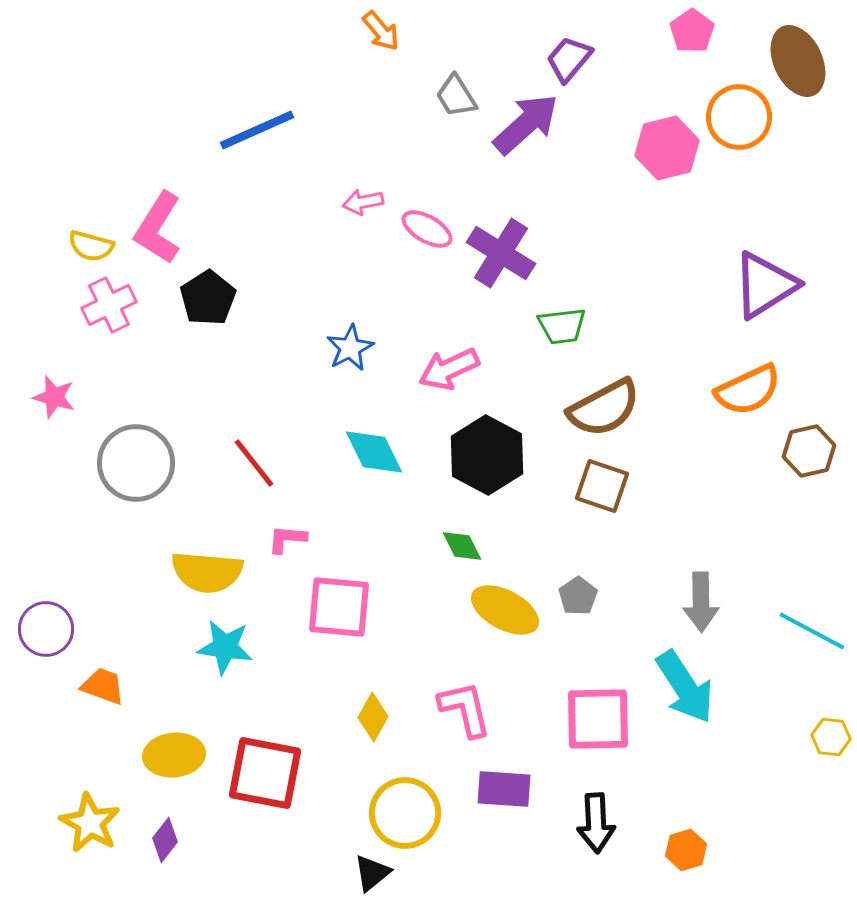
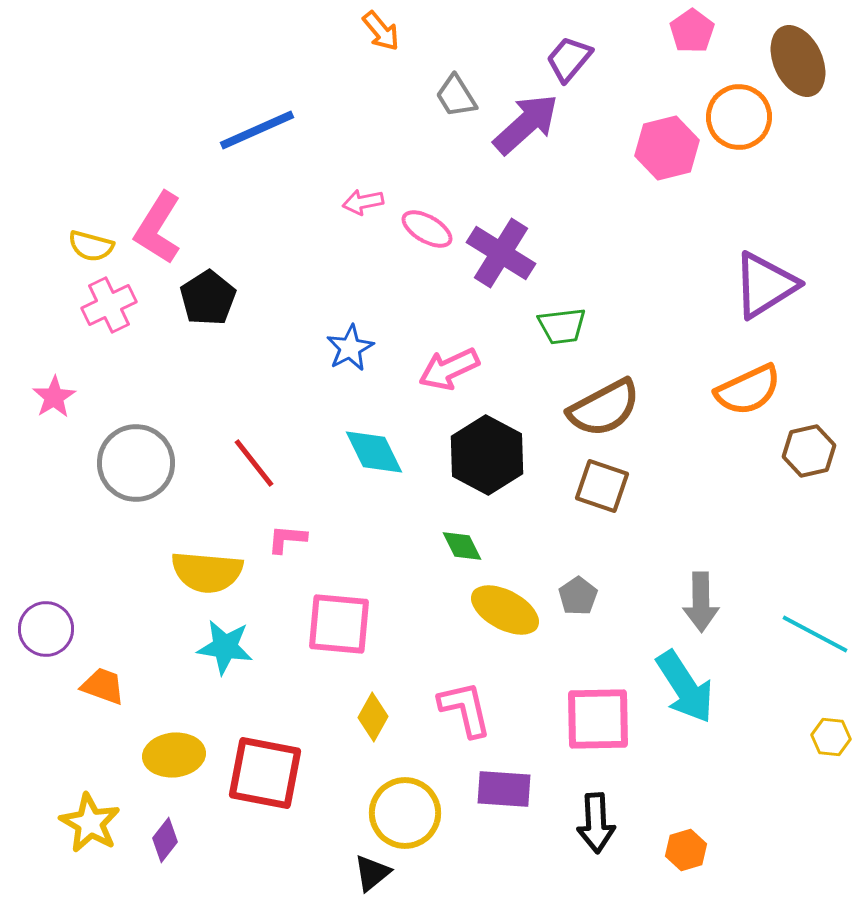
pink star at (54, 397): rotated 24 degrees clockwise
pink square at (339, 607): moved 17 px down
cyan line at (812, 631): moved 3 px right, 3 px down
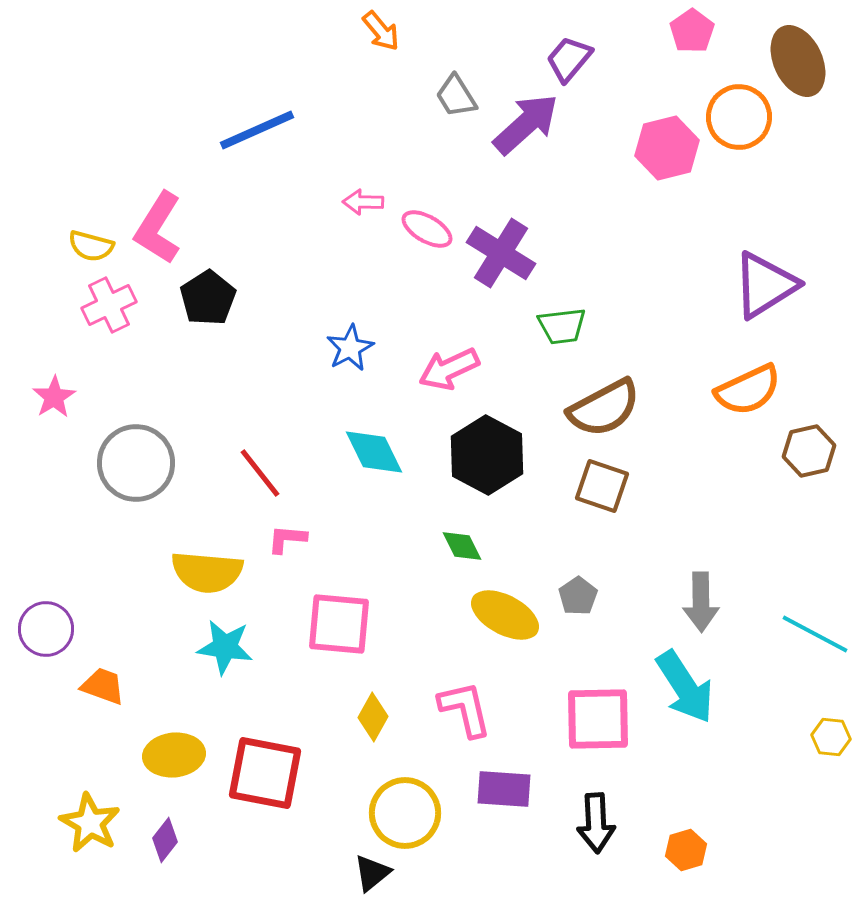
pink arrow at (363, 202): rotated 12 degrees clockwise
red line at (254, 463): moved 6 px right, 10 px down
yellow ellipse at (505, 610): moved 5 px down
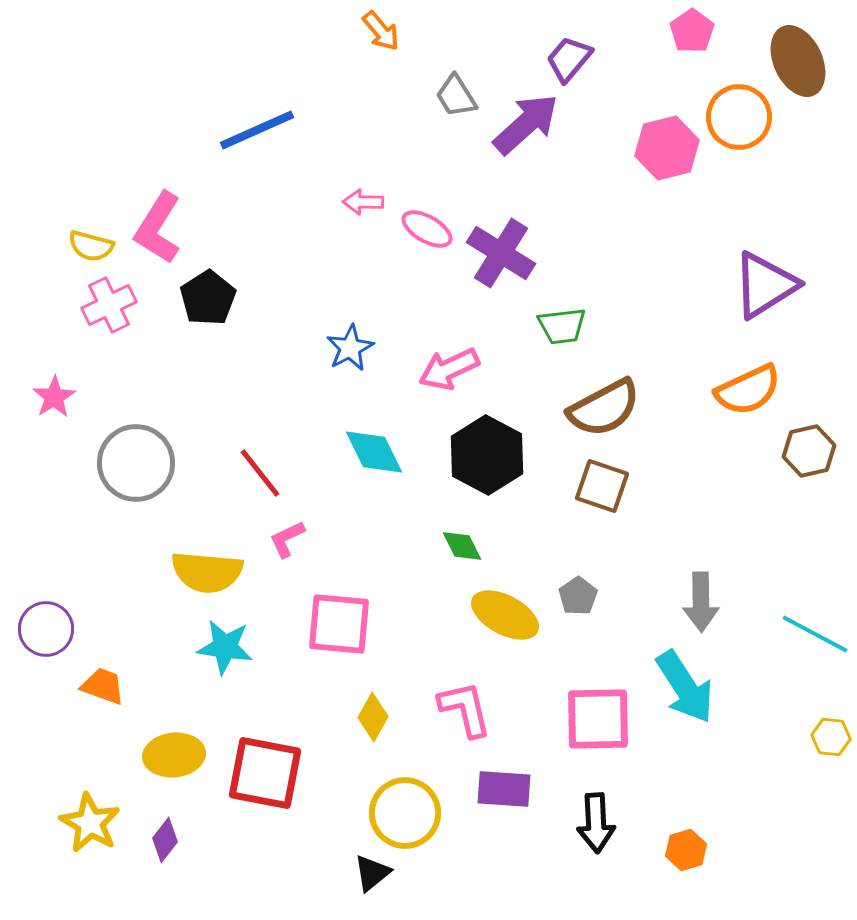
pink L-shape at (287, 539): rotated 30 degrees counterclockwise
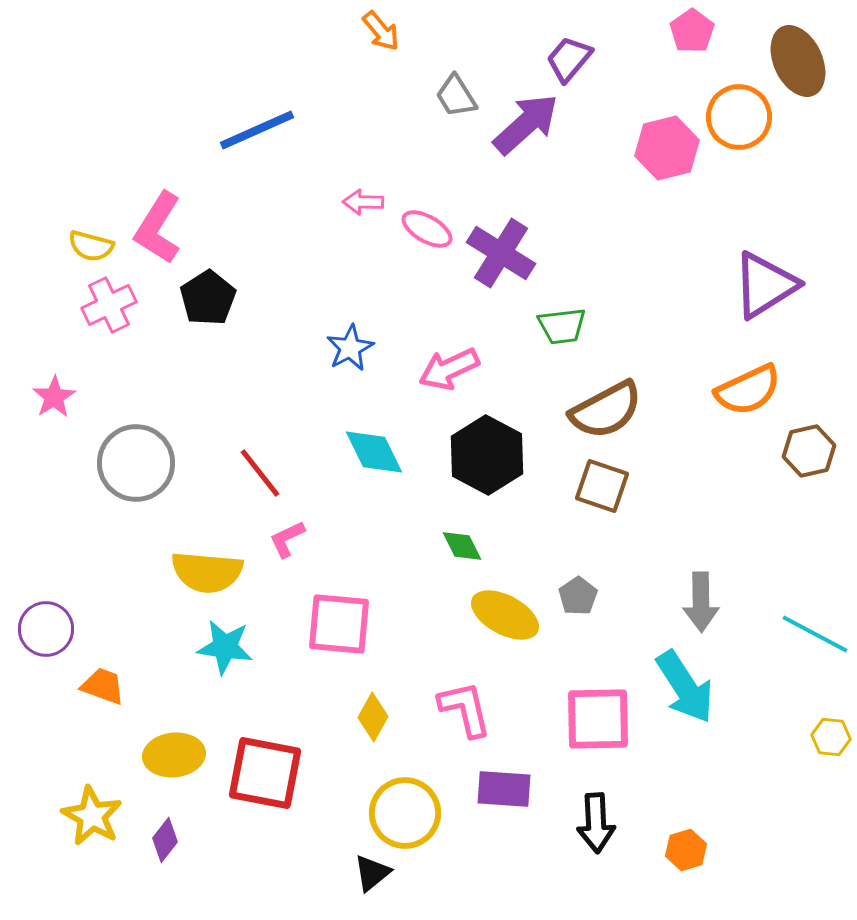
brown semicircle at (604, 408): moved 2 px right, 2 px down
yellow star at (90, 823): moved 2 px right, 7 px up
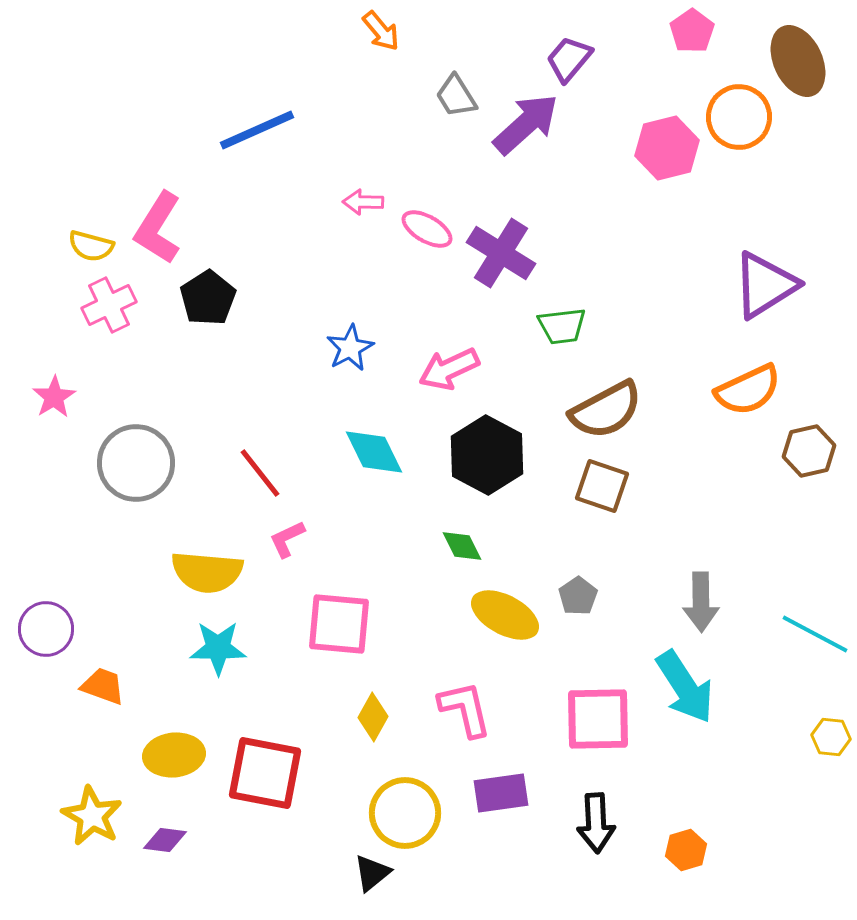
cyan star at (225, 647): moved 7 px left, 1 px down; rotated 8 degrees counterclockwise
purple rectangle at (504, 789): moved 3 px left, 4 px down; rotated 12 degrees counterclockwise
purple diamond at (165, 840): rotated 60 degrees clockwise
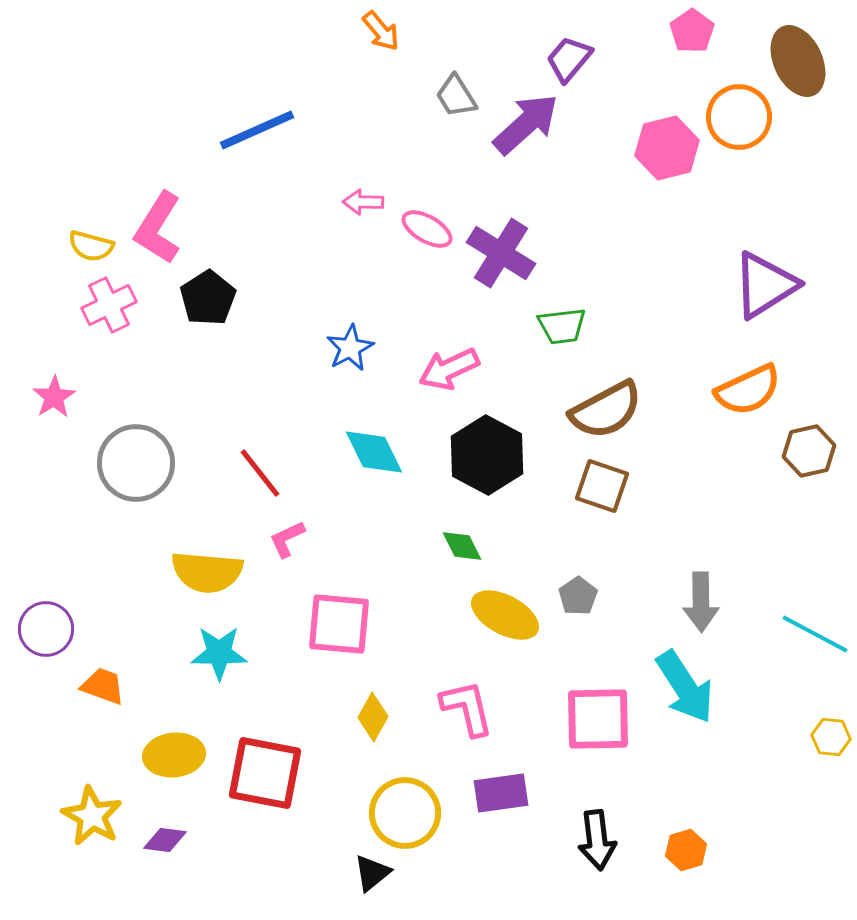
cyan star at (218, 648): moved 1 px right, 5 px down
pink L-shape at (465, 709): moved 2 px right, 1 px up
black arrow at (596, 823): moved 1 px right, 17 px down; rotated 4 degrees counterclockwise
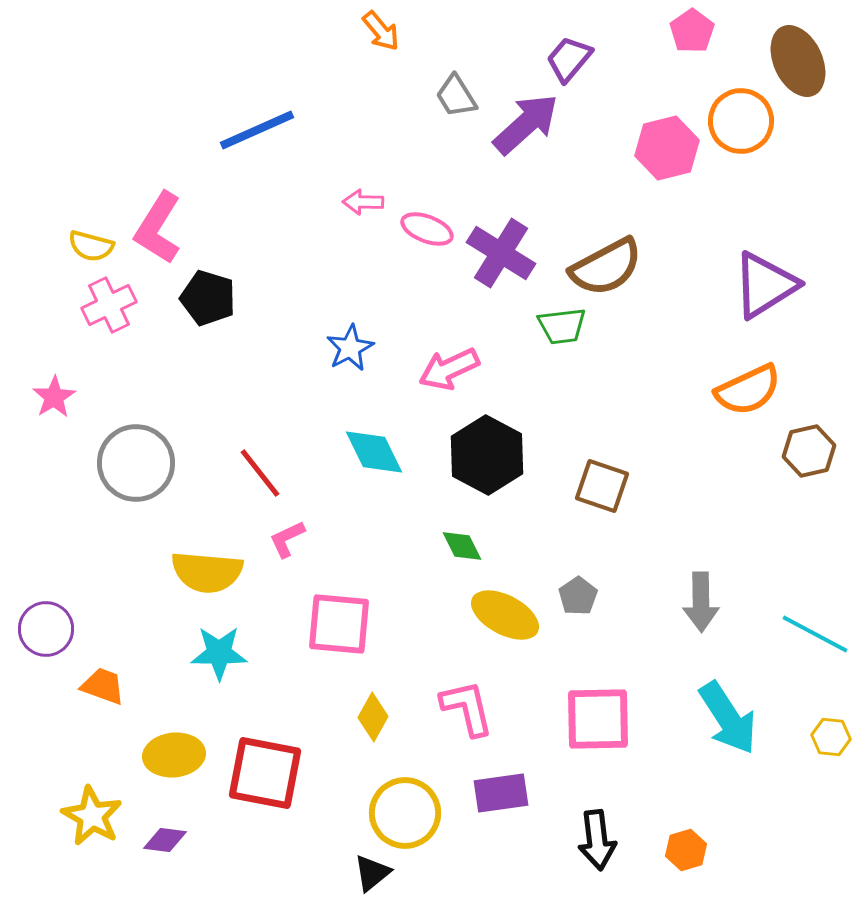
orange circle at (739, 117): moved 2 px right, 4 px down
pink ellipse at (427, 229): rotated 9 degrees counterclockwise
black pentagon at (208, 298): rotated 22 degrees counterclockwise
brown semicircle at (606, 410): moved 143 px up
cyan arrow at (685, 687): moved 43 px right, 31 px down
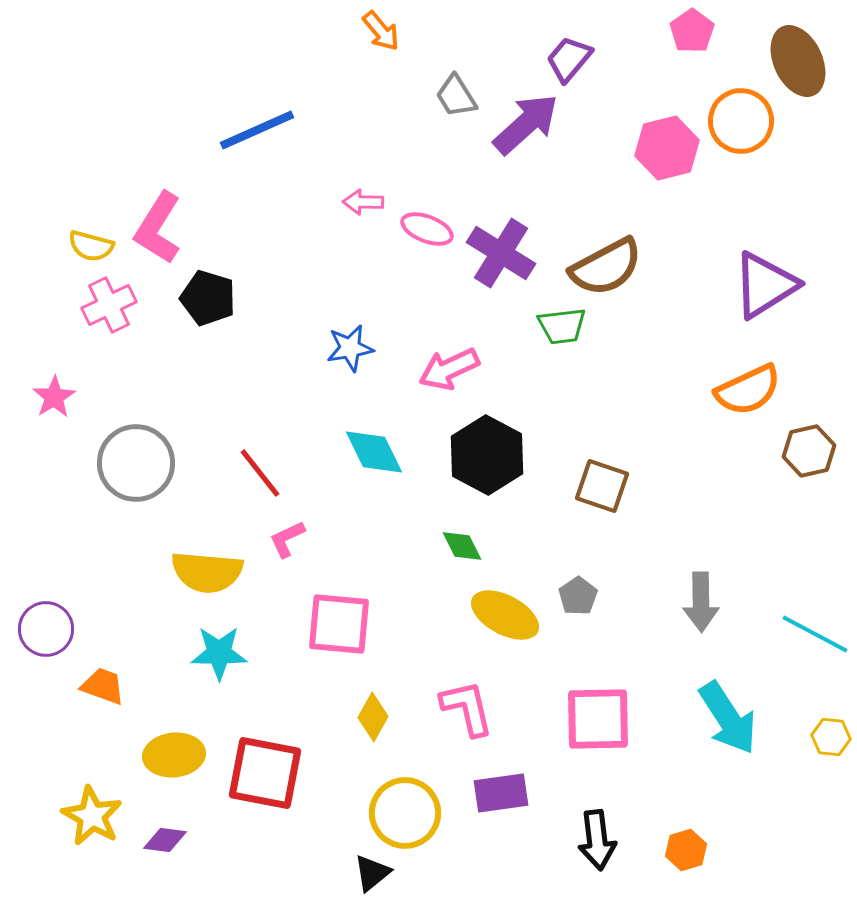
blue star at (350, 348): rotated 18 degrees clockwise
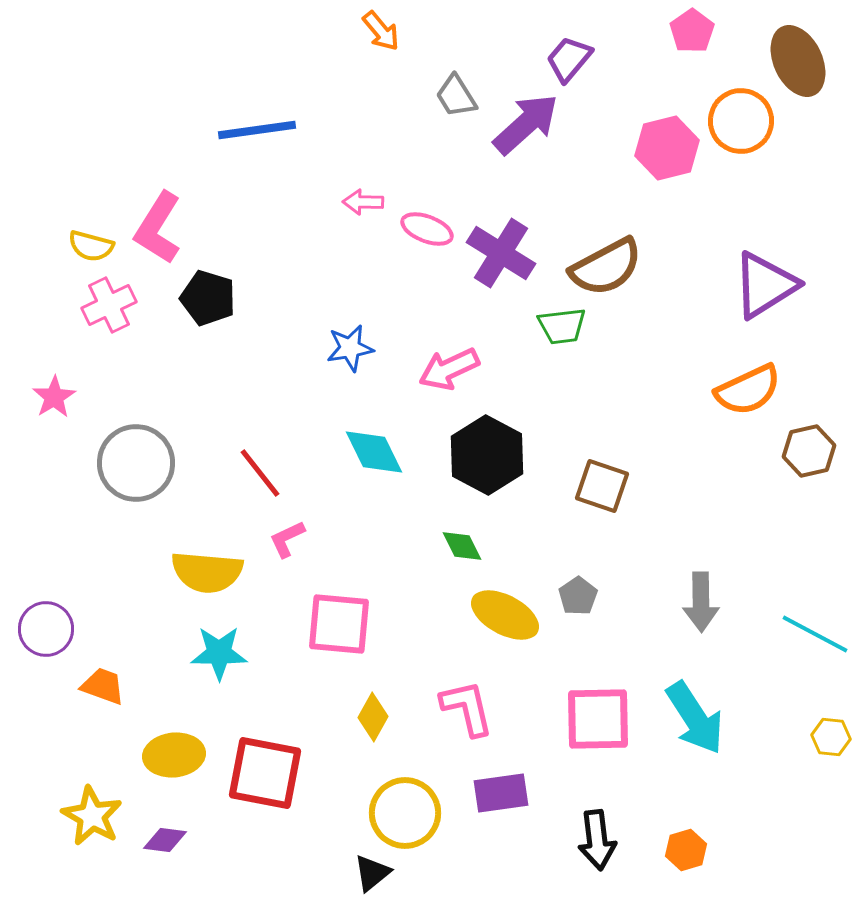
blue line at (257, 130): rotated 16 degrees clockwise
cyan arrow at (728, 718): moved 33 px left
